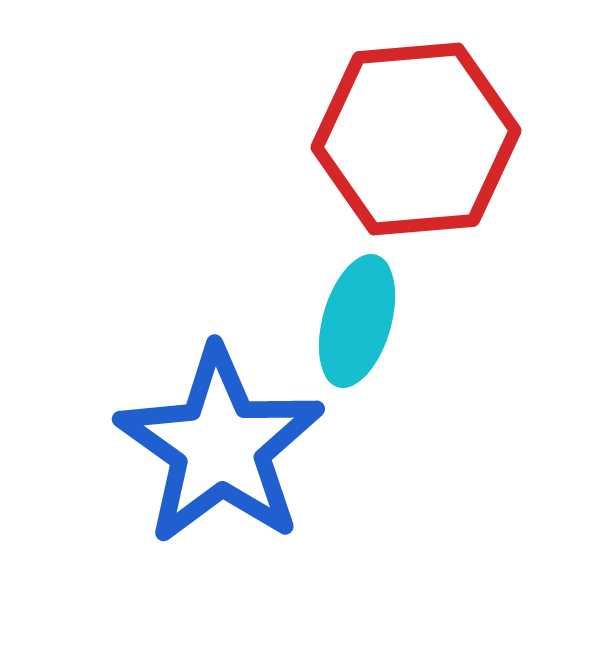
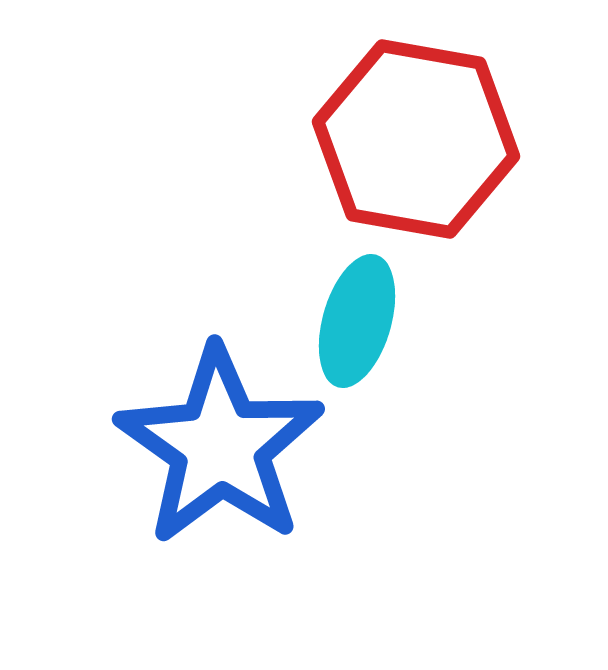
red hexagon: rotated 15 degrees clockwise
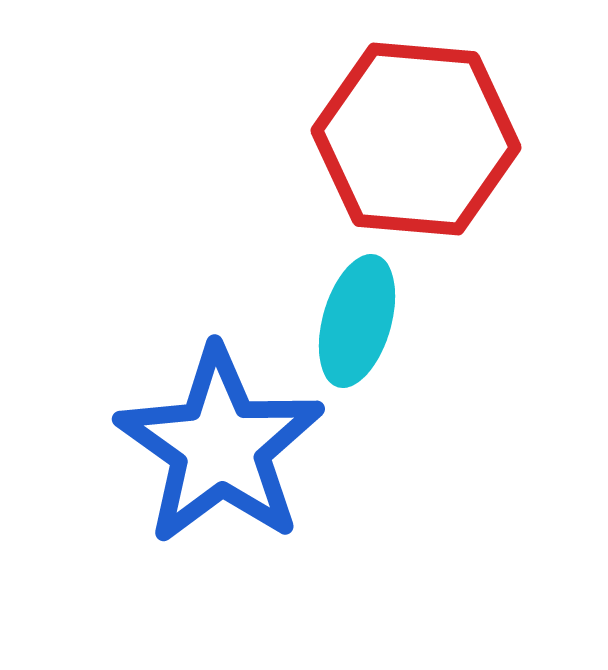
red hexagon: rotated 5 degrees counterclockwise
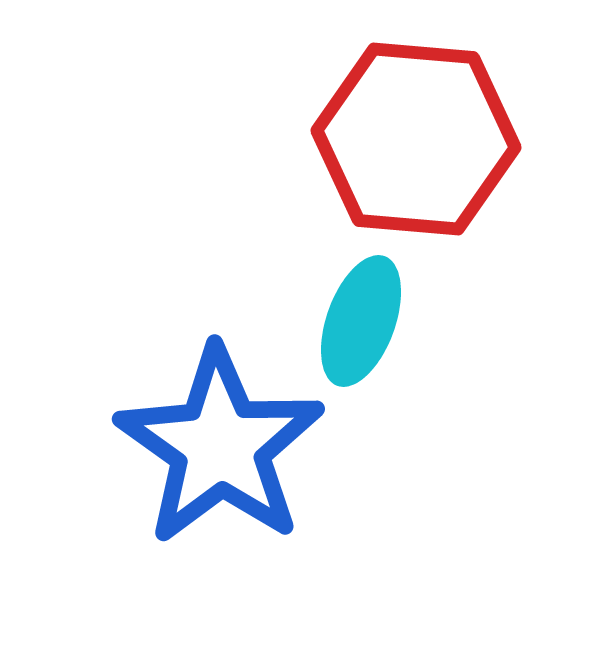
cyan ellipse: moved 4 px right; rotated 4 degrees clockwise
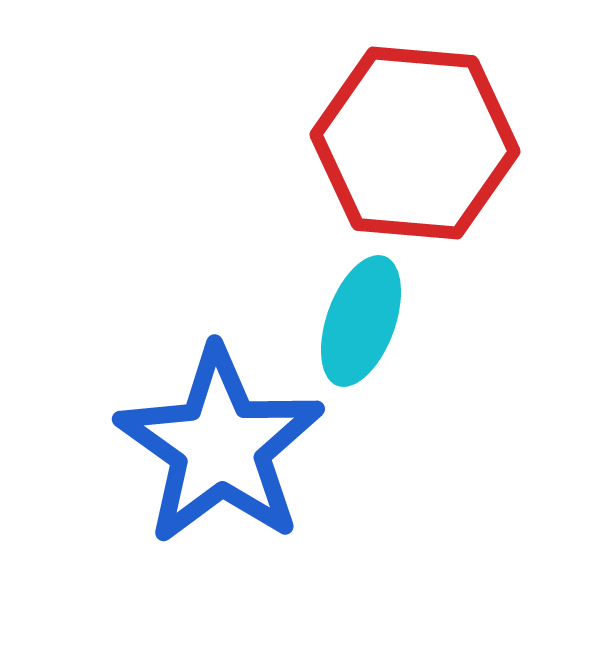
red hexagon: moved 1 px left, 4 px down
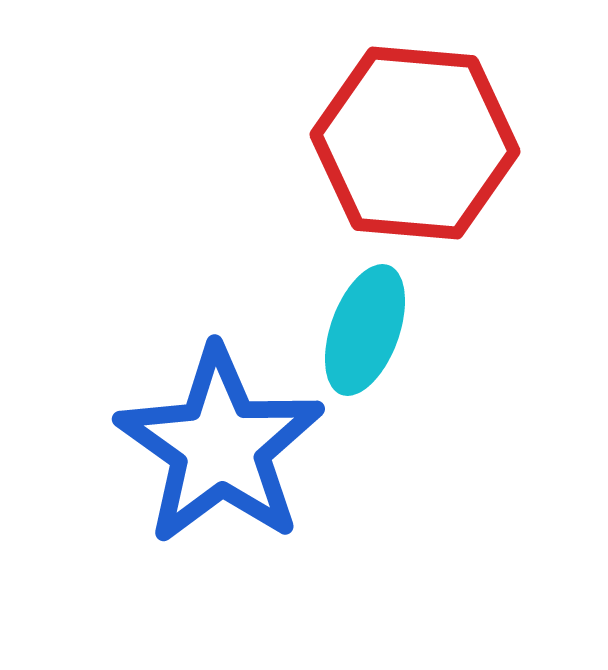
cyan ellipse: moved 4 px right, 9 px down
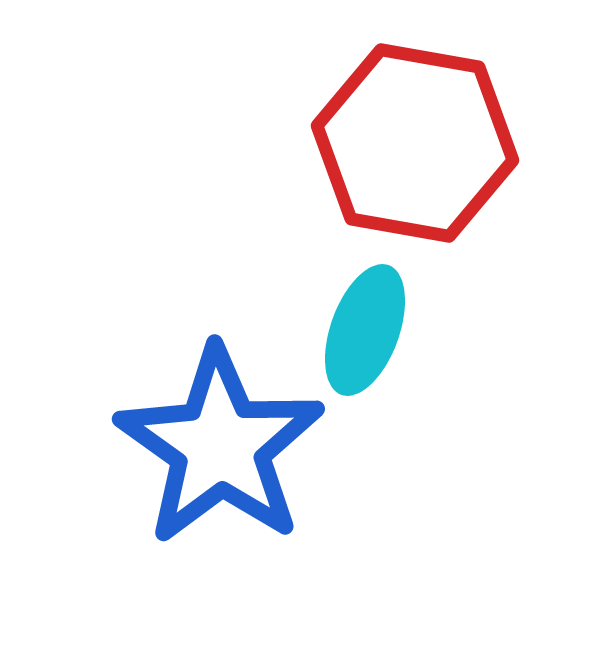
red hexagon: rotated 5 degrees clockwise
